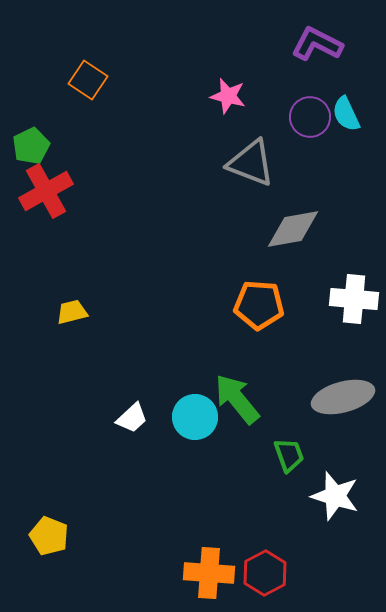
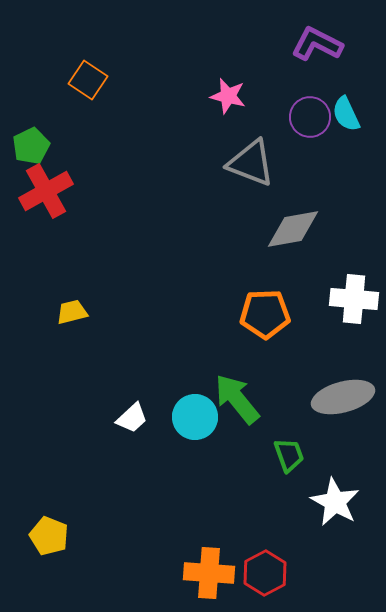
orange pentagon: moved 6 px right, 9 px down; rotated 6 degrees counterclockwise
white star: moved 6 px down; rotated 12 degrees clockwise
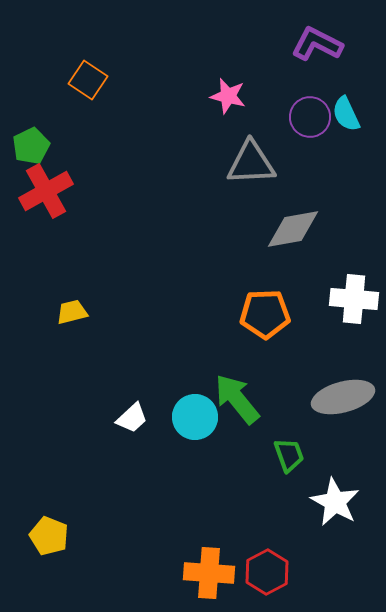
gray triangle: rotated 24 degrees counterclockwise
red hexagon: moved 2 px right, 1 px up
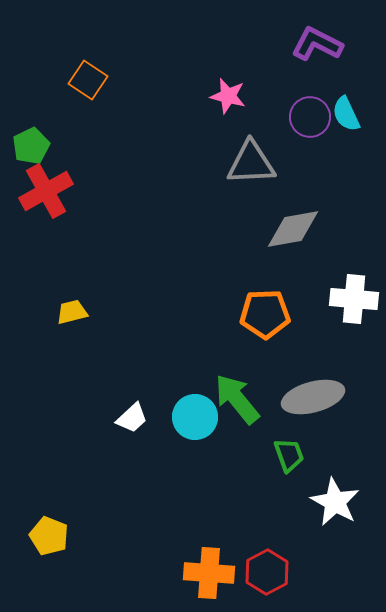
gray ellipse: moved 30 px left
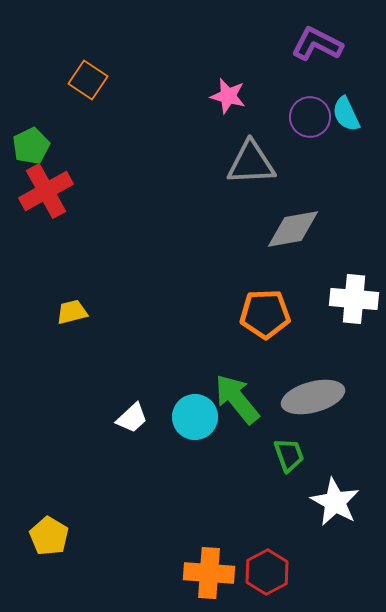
yellow pentagon: rotated 9 degrees clockwise
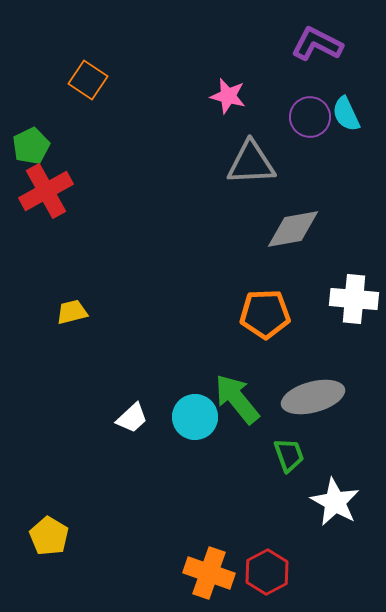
orange cross: rotated 15 degrees clockwise
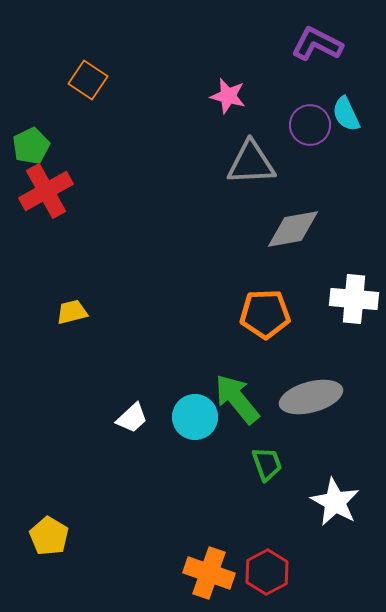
purple circle: moved 8 px down
gray ellipse: moved 2 px left
green trapezoid: moved 22 px left, 9 px down
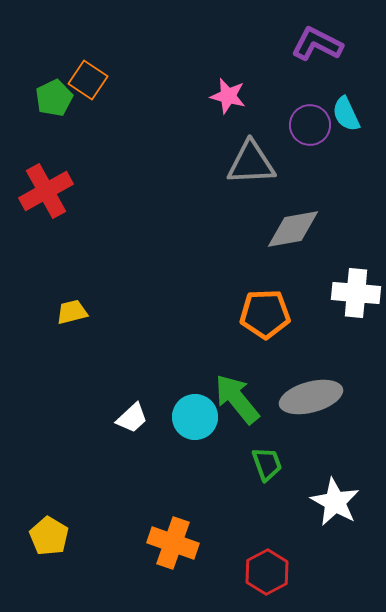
green pentagon: moved 23 px right, 48 px up
white cross: moved 2 px right, 6 px up
orange cross: moved 36 px left, 30 px up
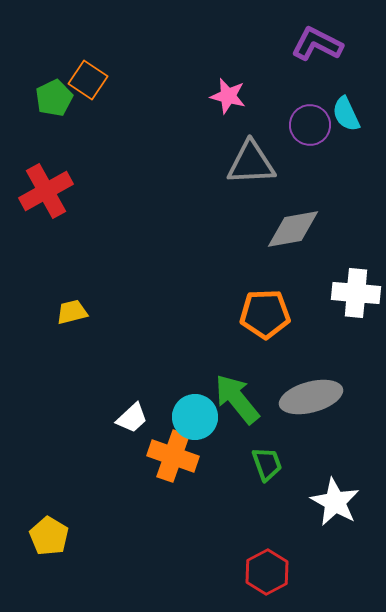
orange cross: moved 87 px up
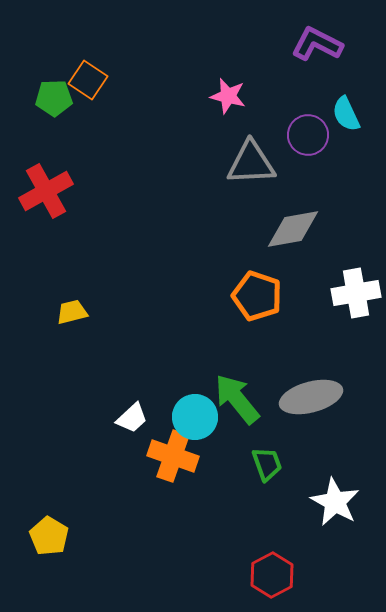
green pentagon: rotated 24 degrees clockwise
purple circle: moved 2 px left, 10 px down
white cross: rotated 15 degrees counterclockwise
orange pentagon: moved 8 px left, 18 px up; rotated 21 degrees clockwise
red hexagon: moved 5 px right, 3 px down
